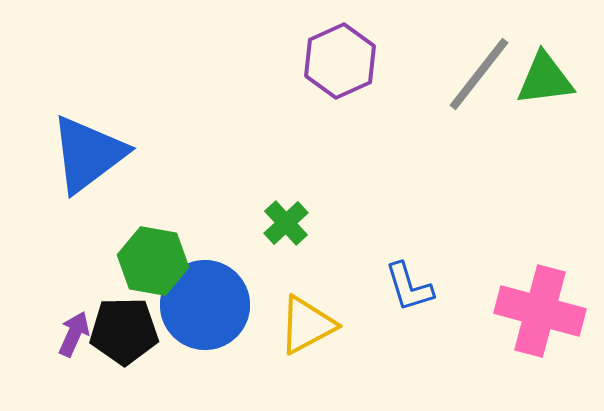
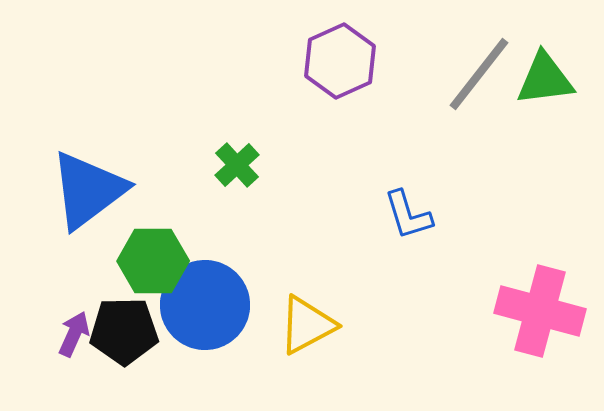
blue triangle: moved 36 px down
green cross: moved 49 px left, 58 px up
green hexagon: rotated 10 degrees counterclockwise
blue L-shape: moved 1 px left, 72 px up
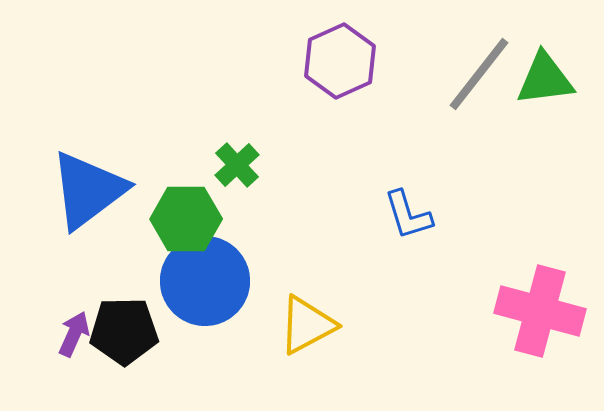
green hexagon: moved 33 px right, 42 px up
blue circle: moved 24 px up
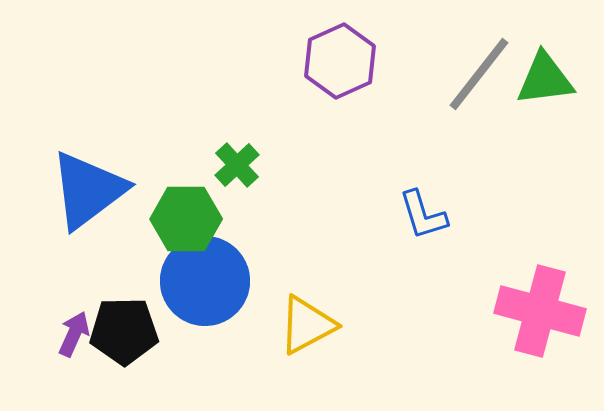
blue L-shape: moved 15 px right
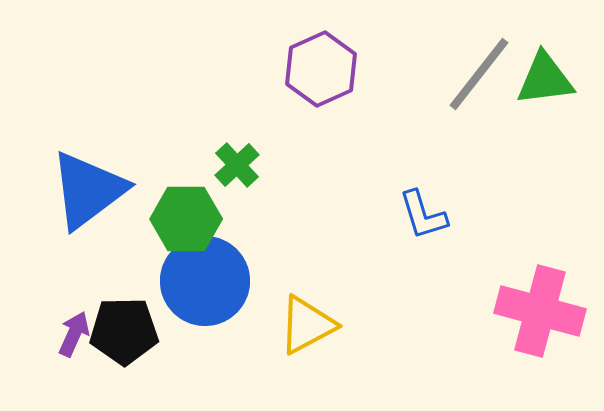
purple hexagon: moved 19 px left, 8 px down
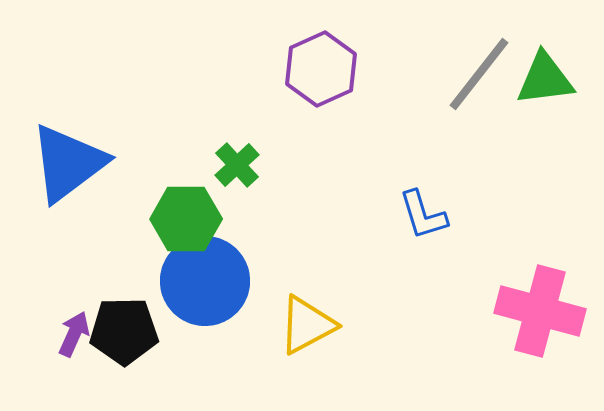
blue triangle: moved 20 px left, 27 px up
